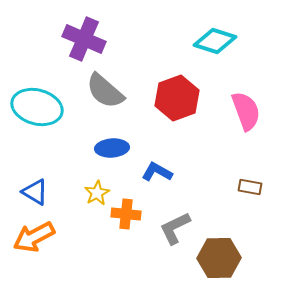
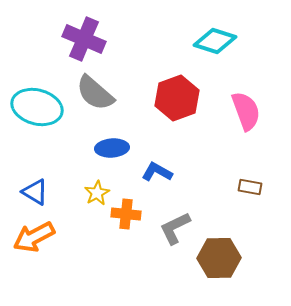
gray semicircle: moved 10 px left, 2 px down
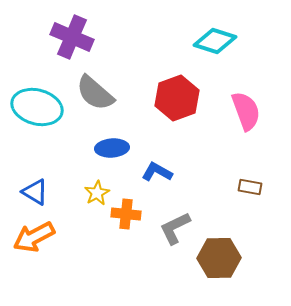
purple cross: moved 12 px left, 2 px up
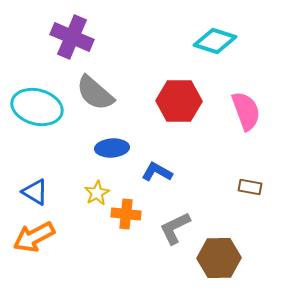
red hexagon: moved 2 px right, 3 px down; rotated 21 degrees clockwise
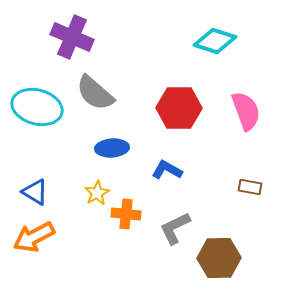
red hexagon: moved 7 px down
blue L-shape: moved 10 px right, 2 px up
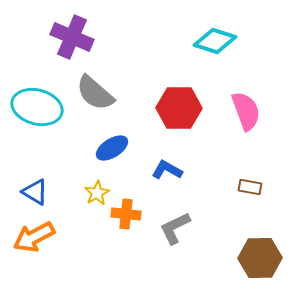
blue ellipse: rotated 28 degrees counterclockwise
brown hexagon: moved 41 px right
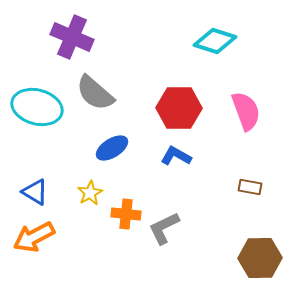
blue L-shape: moved 9 px right, 14 px up
yellow star: moved 7 px left
gray L-shape: moved 11 px left
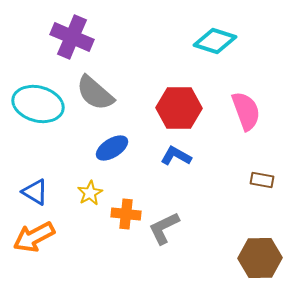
cyan ellipse: moved 1 px right, 3 px up
brown rectangle: moved 12 px right, 7 px up
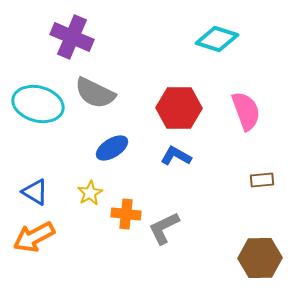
cyan diamond: moved 2 px right, 2 px up
gray semicircle: rotated 15 degrees counterclockwise
brown rectangle: rotated 15 degrees counterclockwise
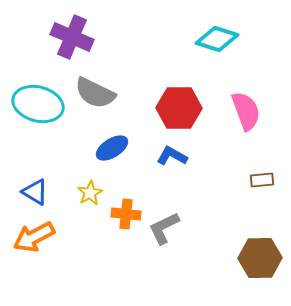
blue L-shape: moved 4 px left
